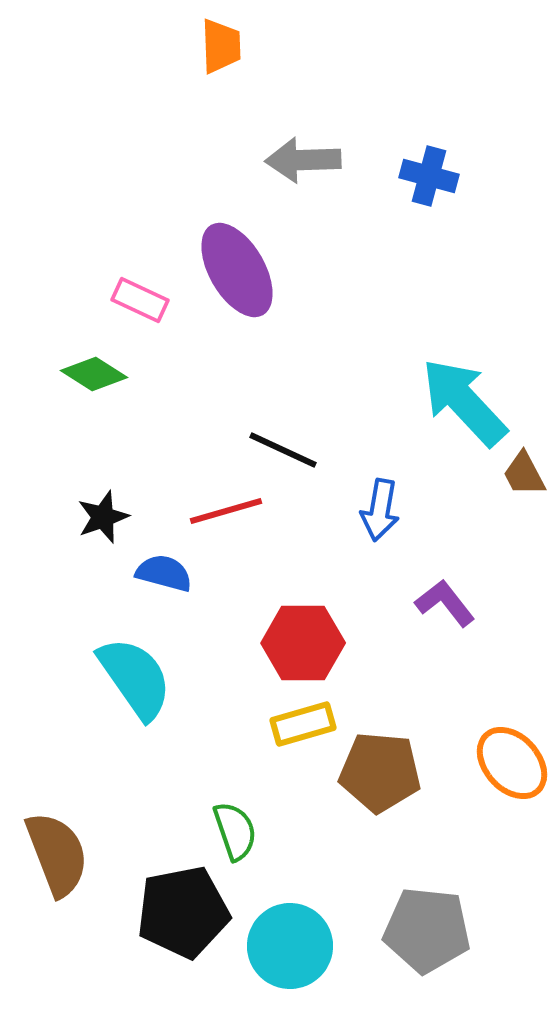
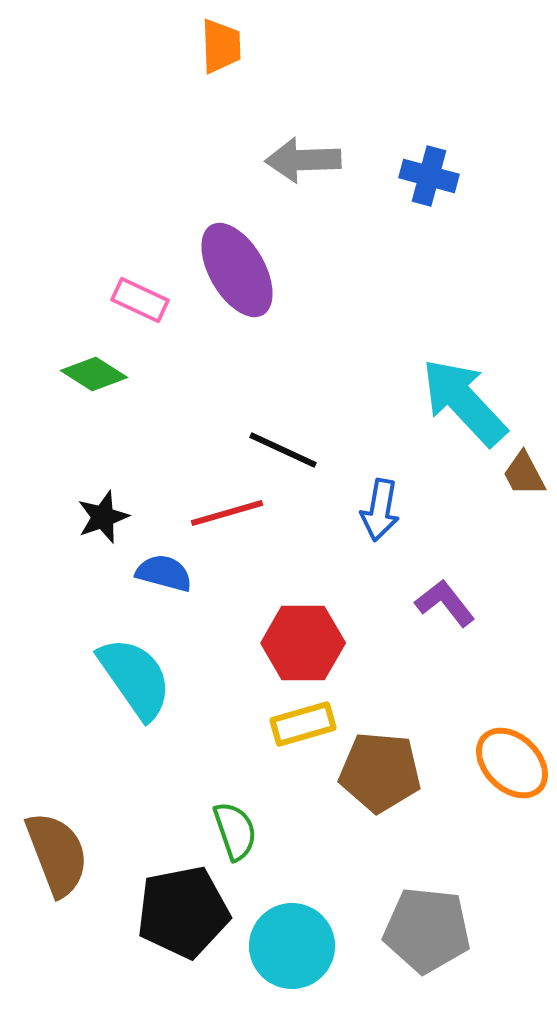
red line: moved 1 px right, 2 px down
orange ellipse: rotated 4 degrees counterclockwise
cyan circle: moved 2 px right
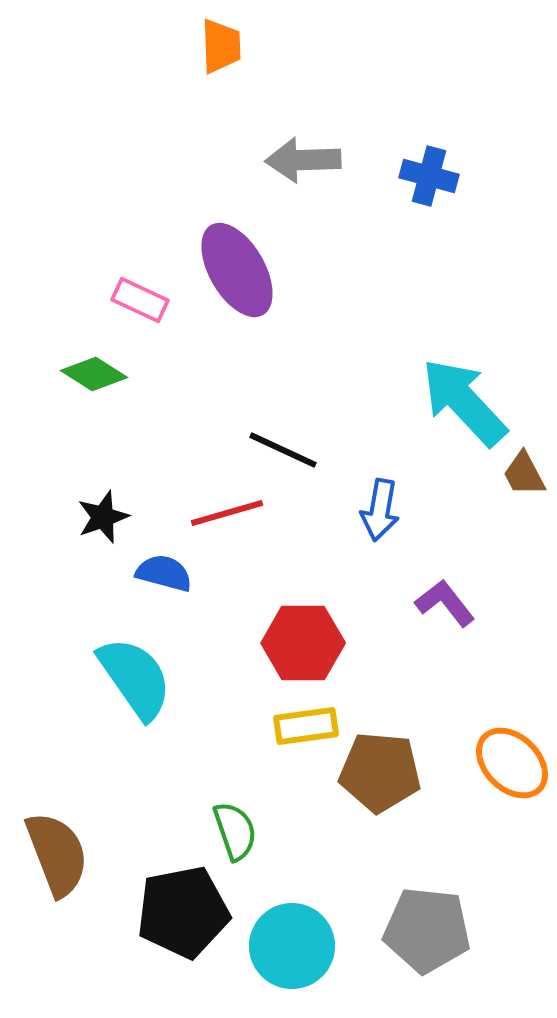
yellow rectangle: moved 3 px right, 2 px down; rotated 8 degrees clockwise
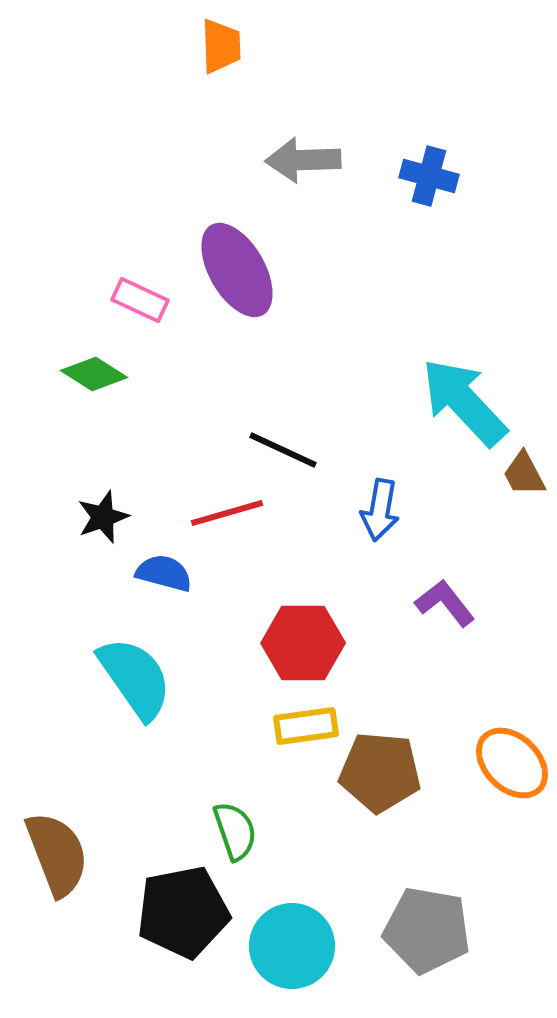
gray pentagon: rotated 4 degrees clockwise
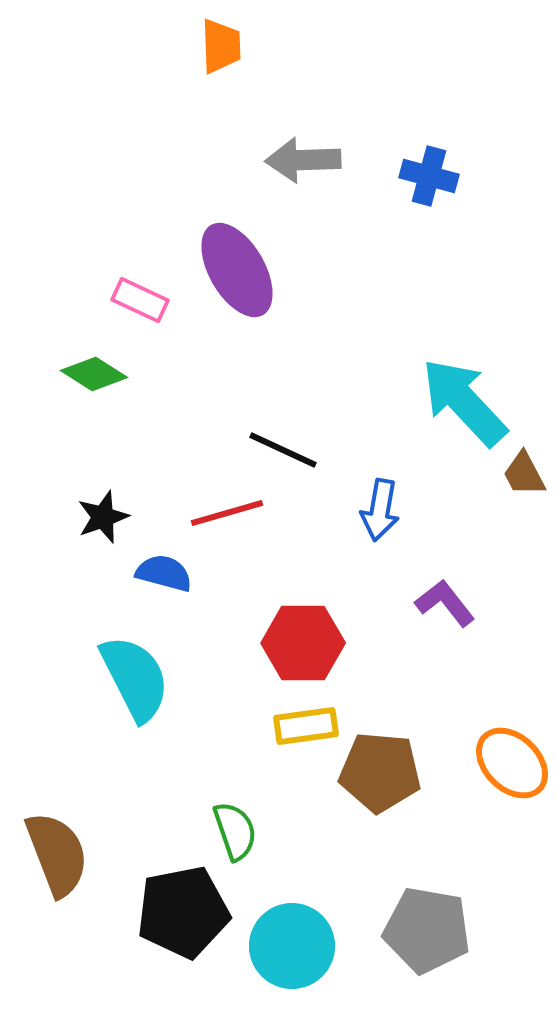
cyan semicircle: rotated 8 degrees clockwise
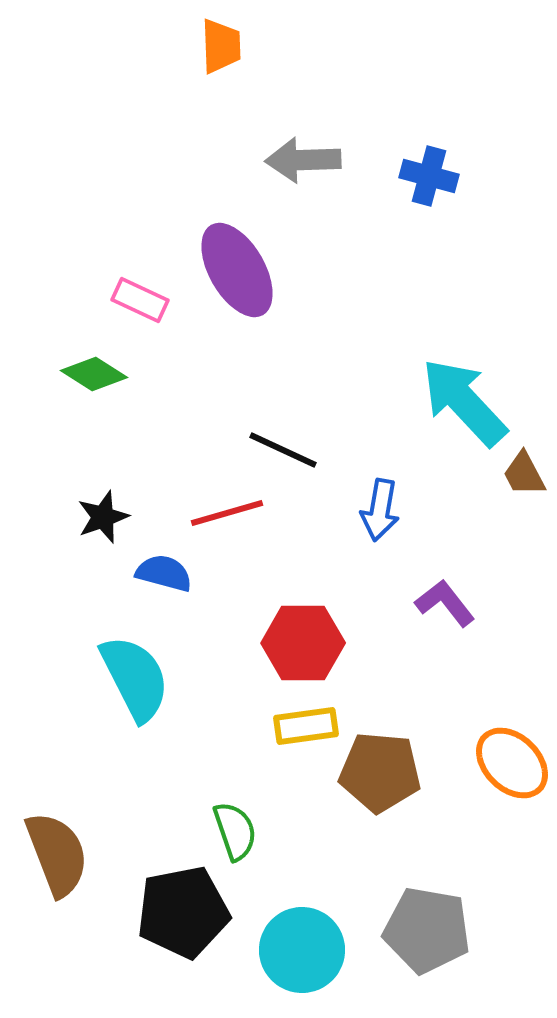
cyan circle: moved 10 px right, 4 px down
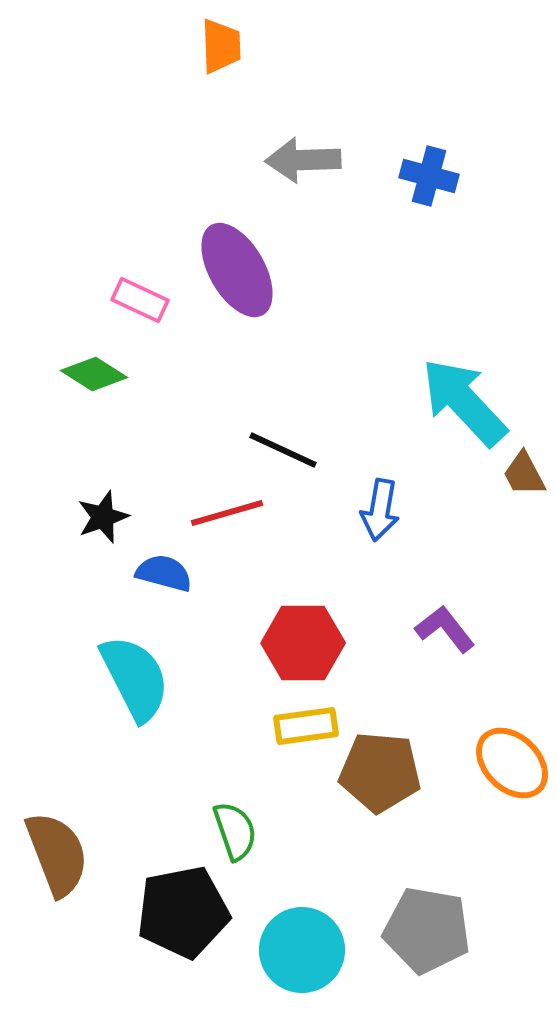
purple L-shape: moved 26 px down
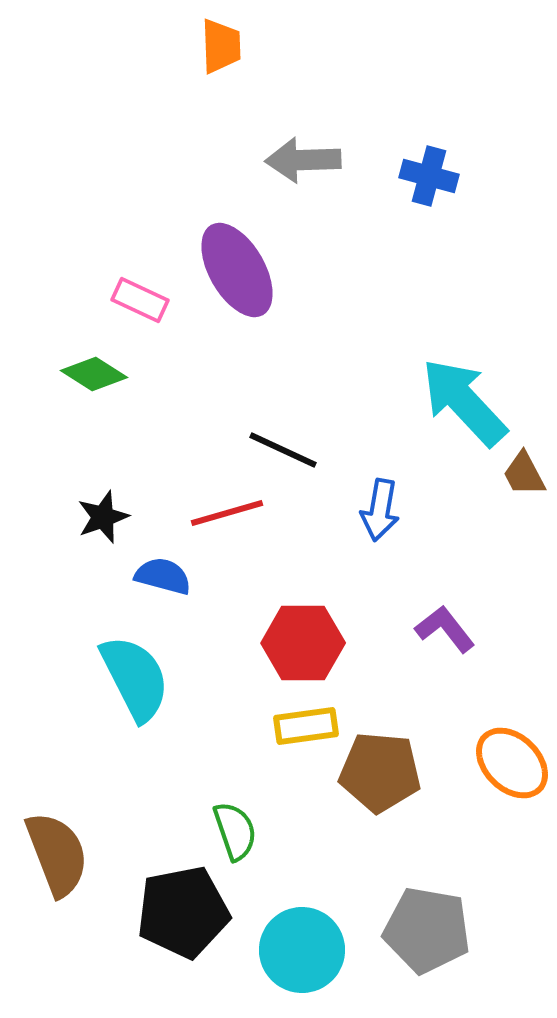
blue semicircle: moved 1 px left, 3 px down
